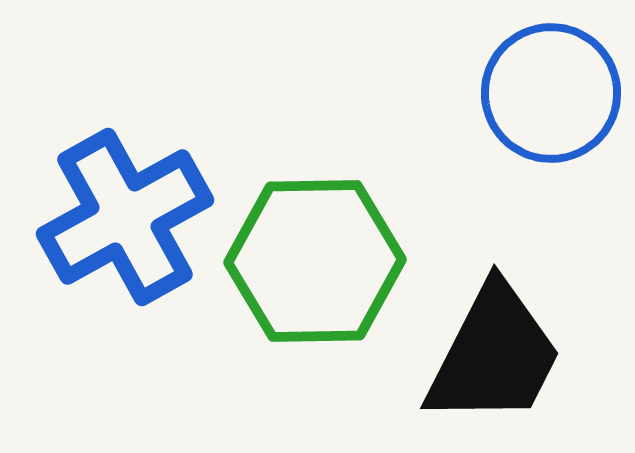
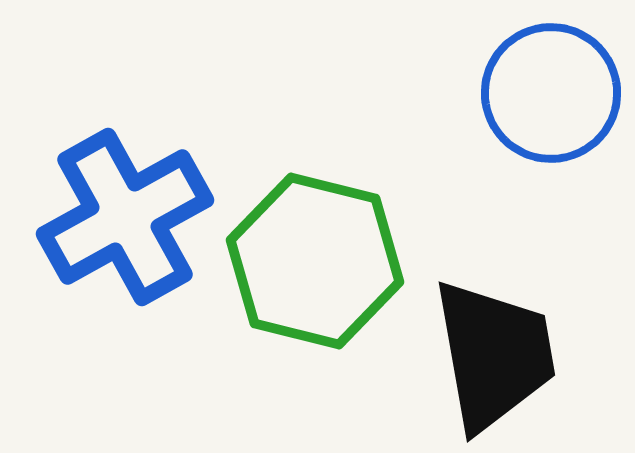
green hexagon: rotated 15 degrees clockwise
black trapezoid: rotated 37 degrees counterclockwise
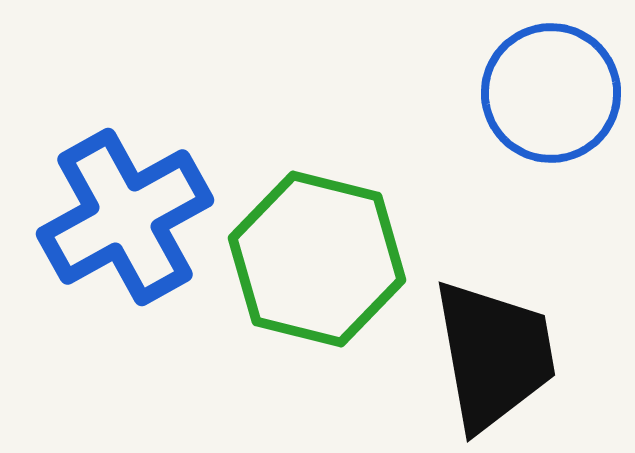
green hexagon: moved 2 px right, 2 px up
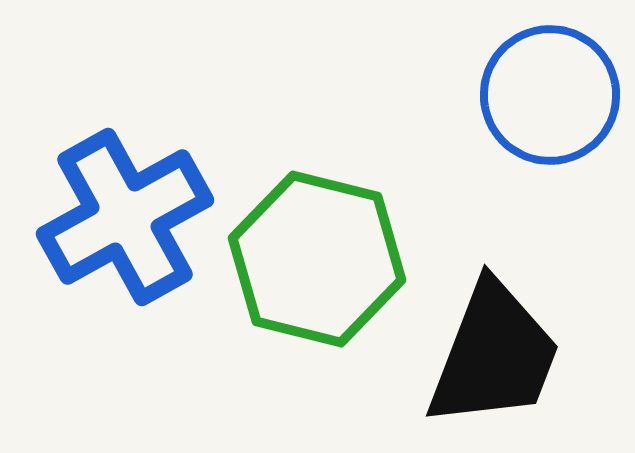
blue circle: moved 1 px left, 2 px down
black trapezoid: rotated 31 degrees clockwise
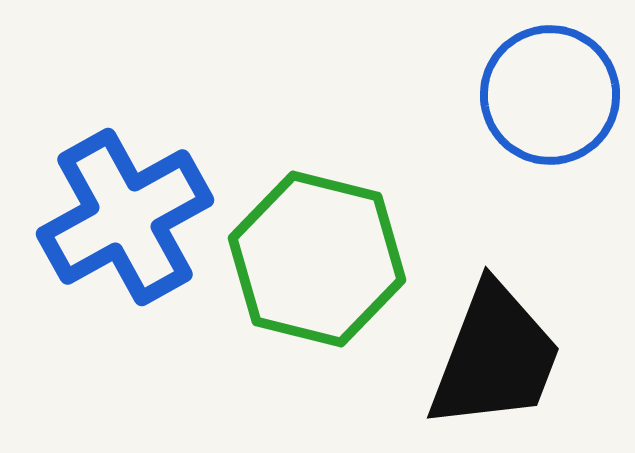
black trapezoid: moved 1 px right, 2 px down
